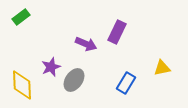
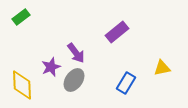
purple rectangle: rotated 25 degrees clockwise
purple arrow: moved 10 px left, 9 px down; rotated 30 degrees clockwise
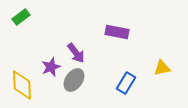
purple rectangle: rotated 50 degrees clockwise
